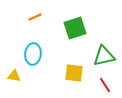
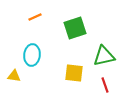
cyan ellipse: moved 1 px left, 1 px down
red line: rotated 14 degrees clockwise
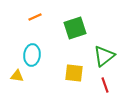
green triangle: rotated 25 degrees counterclockwise
yellow triangle: moved 3 px right
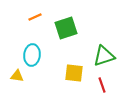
green square: moved 9 px left
green triangle: rotated 20 degrees clockwise
red line: moved 3 px left
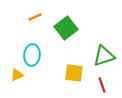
green square: rotated 20 degrees counterclockwise
yellow triangle: moved 1 px up; rotated 32 degrees counterclockwise
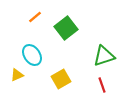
orange line: rotated 16 degrees counterclockwise
cyan ellipse: rotated 40 degrees counterclockwise
yellow square: moved 13 px left, 6 px down; rotated 36 degrees counterclockwise
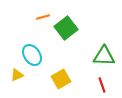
orange line: moved 8 px right; rotated 24 degrees clockwise
green triangle: rotated 20 degrees clockwise
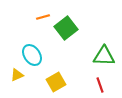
yellow square: moved 5 px left, 3 px down
red line: moved 2 px left
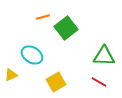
cyan ellipse: rotated 25 degrees counterclockwise
yellow triangle: moved 6 px left
red line: moved 1 px left, 3 px up; rotated 42 degrees counterclockwise
